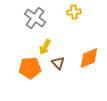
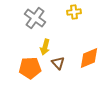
yellow arrow: rotated 14 degrees counterclockwise
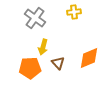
yellow arrow: moved 2 px left
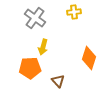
orange diamond: rotated 50 degrees counterclockwise
brown triangle: moved 18 px down
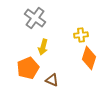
yellow cross: moved 7 px right, 23 px down
orange pentagon: moved 2 px left; rotated 20 degrees counterclockwise
brown triangle: moved 6 px left, 1 px up; rotated 24 degrees counterclockwise
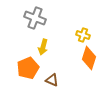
gray cross: rotated 15 degrees counterclockwise
yellow cross: moved 2 px right; rotated 24 degrees clockwise
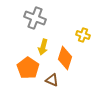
orange diamond: moved 24 px left
orange pentagon: rotated 15 degrees counterclockwise
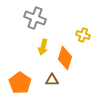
orange pentagon: moved 8 px left, 15 px down
brown triangle: rotated 24 degrees counterclockwise
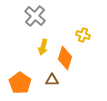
gray cross: moved 2 px up; rotated 20 degrees clockwise
